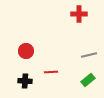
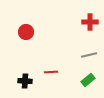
red cross: moved 11 px right, 8 px down
red circle: moved 19 px up
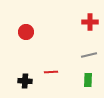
green rectangle: rotated 48 degrees counterclockwise
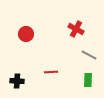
red cross: moved 14 px left, 7 px down; rotated 28 degrees clockwise
red circle: moved 2 px down
gray line: rotated 42 degrees clockwise
black cross: moved 8 px left
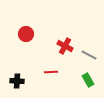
red cross: moved 11 px left, 17 px down
green rectangle: rotated 32 degrees counterclockwise
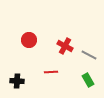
red circle: moved 3 px right, 6 px down
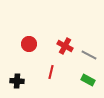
red circle: moved 4 px down
red line: rotated 72 degrees counterclockwise
green rectangle: rotated 32 degrees counterclockwise
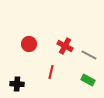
black cross: moved 3 px down
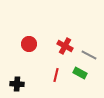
red line: moved 5 px right, 3 px down
green rectangle: moved 8 px left, 7 px up
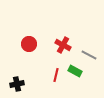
red cross: moved 2 px left, 1 px up
green rectangle: moved 5 px left, 2 px up
black cross: rotated 16 degrees counterclockwise
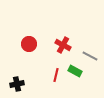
gray line: moved 1 px right, 1 px down
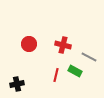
red cross: rotated 14 degrees counterclockwise
gray line: moved 1 px left, 1 px down
